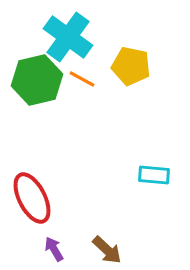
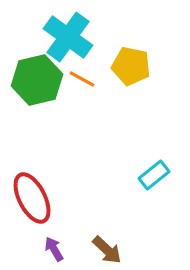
cyan rectangle: rotated 44 degrees counterclockwise
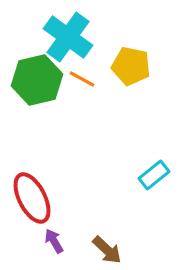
purple arrow: moved 8 px up
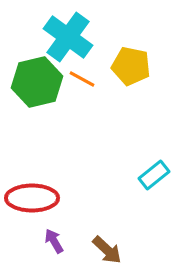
green hexagon: moved 2 px down
red ellipse: rotated 63 degrees counterclockwise
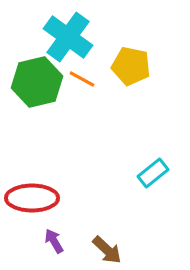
cyan rectangle: moved 1 px left, 2 px up
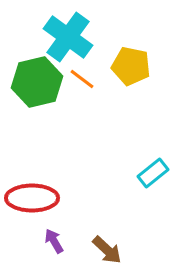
orange line: rotated 8 degrees clockwise
